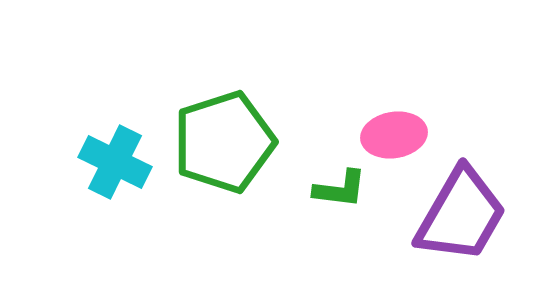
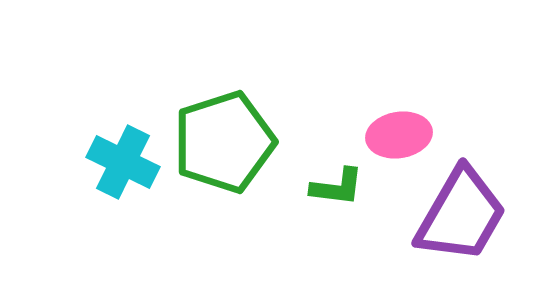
pink ellipse: moved 5 px right
cyan cross: moved 8 px right
green L-shape: moved 3 px left, 2 px up
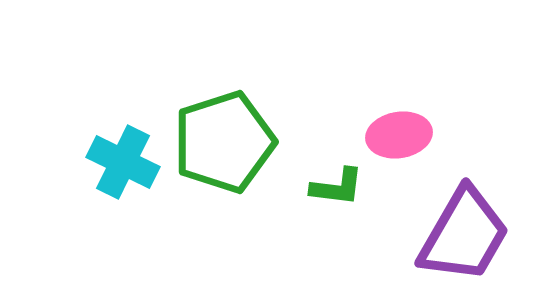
purple trapezoid: moved 3 px right, 20 px down
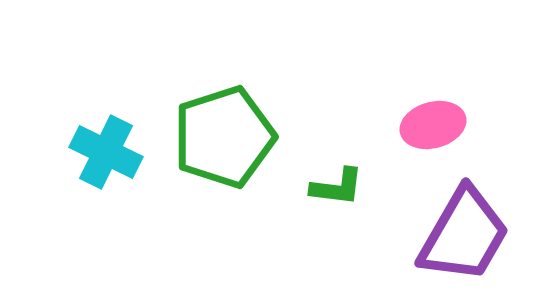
pink ellipse: moved 34 px right, 10 px up; rotated 6 degrees counterclockwise
green pentagon: moved 5 px up
cyan cross: moved 17 px left, 10 px up
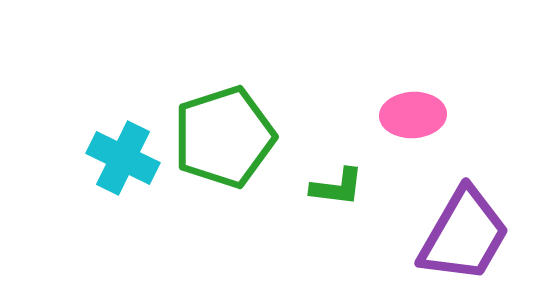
pink ellipse: moved 20 px left, 10 px up; rotated 12 degrees clockwise
cyan cross: moved 17 px right, 6 px down
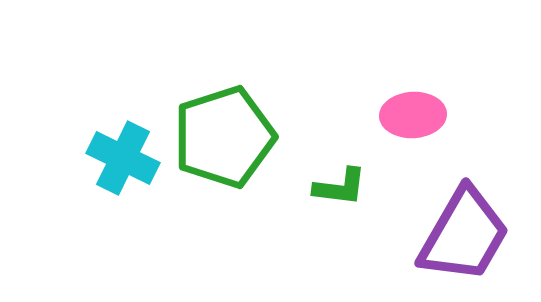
green L-shape: moved 3 px right
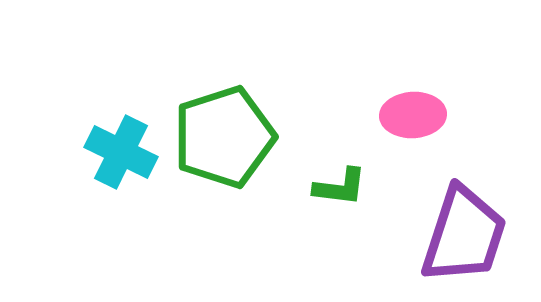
cyan cross: moved 2 px left, 6 px up
purple trapezoid: rotated 12 degrees counterclockwise
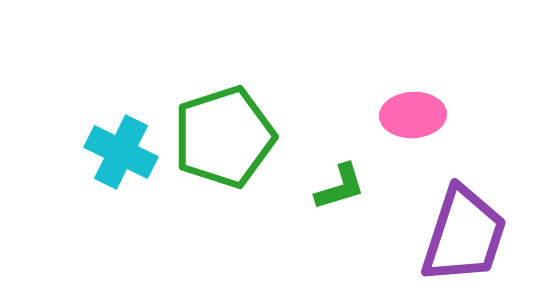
green L-shape: rotated 24 degrees counterclockwise
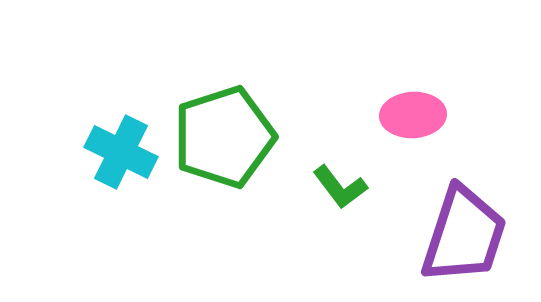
green L-shape: rotated 70 degrees clockwise
